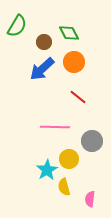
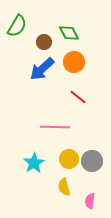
gray circle: moved 20 px down
cyan star: moved 13 px left, 7 px up
pink semicircle: moved 2 px down
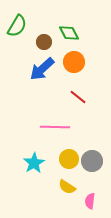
yellow semicircle: moved 3 px right; rotated 42 degrees counterclockwise
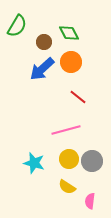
orange circle: moved 3 px left
pink line: moved 11 px right, 3 px down; rotated 16 degrees counterclockwise
cyan star: rotated 25 degrees counterclockwise
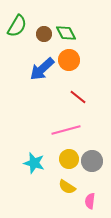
green diamond: moved 3 px left
brown circle: moved 8 px up
orange circle: moved 2 px left, 2 px up
